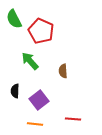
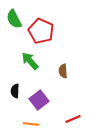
red line: rotated 28 degrees counterclockwise
orange line: moved 4 px left
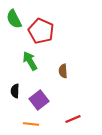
green arrow: rotated 12 degrees clockwise
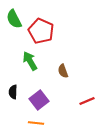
brown semicircle: rotated 16 degrees counterclockwise
black semicircle: moved 2 px left, 1 px down
red line: moved 14 px right, 18 px up
orange line: moved 5 px right, 1 px up
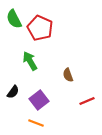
red pentagon: moved 1 px left, 3 px up
brown semicircle: moved 5 px right, 4 px down
black semicircle: rotated 144 degrees counterclockwise
orange line: rotated 14 degrees clockwise
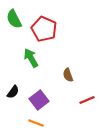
red pentagon: moved 4 px right, 1 px down
green arrow: moved 1 px right, 3 px up
red line: moved 1 px up
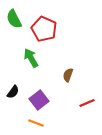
brown semicircle: rotated 40 degrees clockwise
red line: moved 3 px down
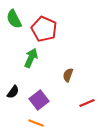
green arrow: rotated 54 degrees clockwise
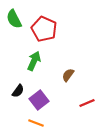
green arrow: moved 3 px right, 3 px down
brown semicircle: rotated 16 degrees clockwise
black semicircle: moved 5 px right, 1 px up
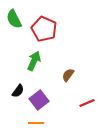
orange line: rotated 21 degrees counterclockwise
